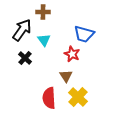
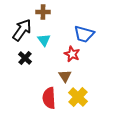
brown triangle: moved 1 px left
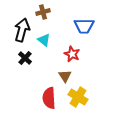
brown cross: rotated 16 degrees counterclockwise
black arrow: rotated 20 degrees counterclockwise
blue trapezoid: moved 8 px up; rotated 15 degrees counterclockwise
cyan triangle: rotated 16 degrees counterclockwise
yellow cross: rotated 12 degrees counterclockwise
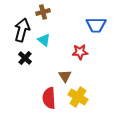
blue trapezoid: moved 12 px right, 1 px up
red star: moved 8 px right, 2 px up; rotated 28 degrees counterclockwise
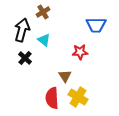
brown cross: rotated 16 degrees counterclockwise
red semicircle: moved 3 px right
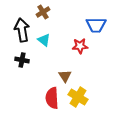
black arrow: rotated 25 degrees counterclockwise
red star: moved 6 px up
black cross: moved 3 px left, 2 px down; rotated 32 degrees counterclockwise
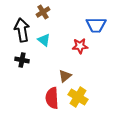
brown triangle: rotated 24 degrees clockwise
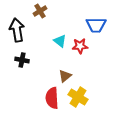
brown cross: moved 3 px left, 1 px up
black arrow: moved 5 px left
cyan triangle: moved 16 px right, 1 px down
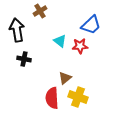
blue trapezoid: moved 5 px left; rotated 45 degrees counterclockwise
black cross: moved 2 px right, 1 px up
brown triangle: moved 2 px down
yellow cross: rotated 12 degrees counterclockwise
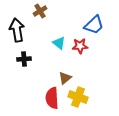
blue trapezoid: moved 3 px right
cyan triangle: moved 1 px left, 2 px down
black cross: rotated 16 degrees counterclockwise
